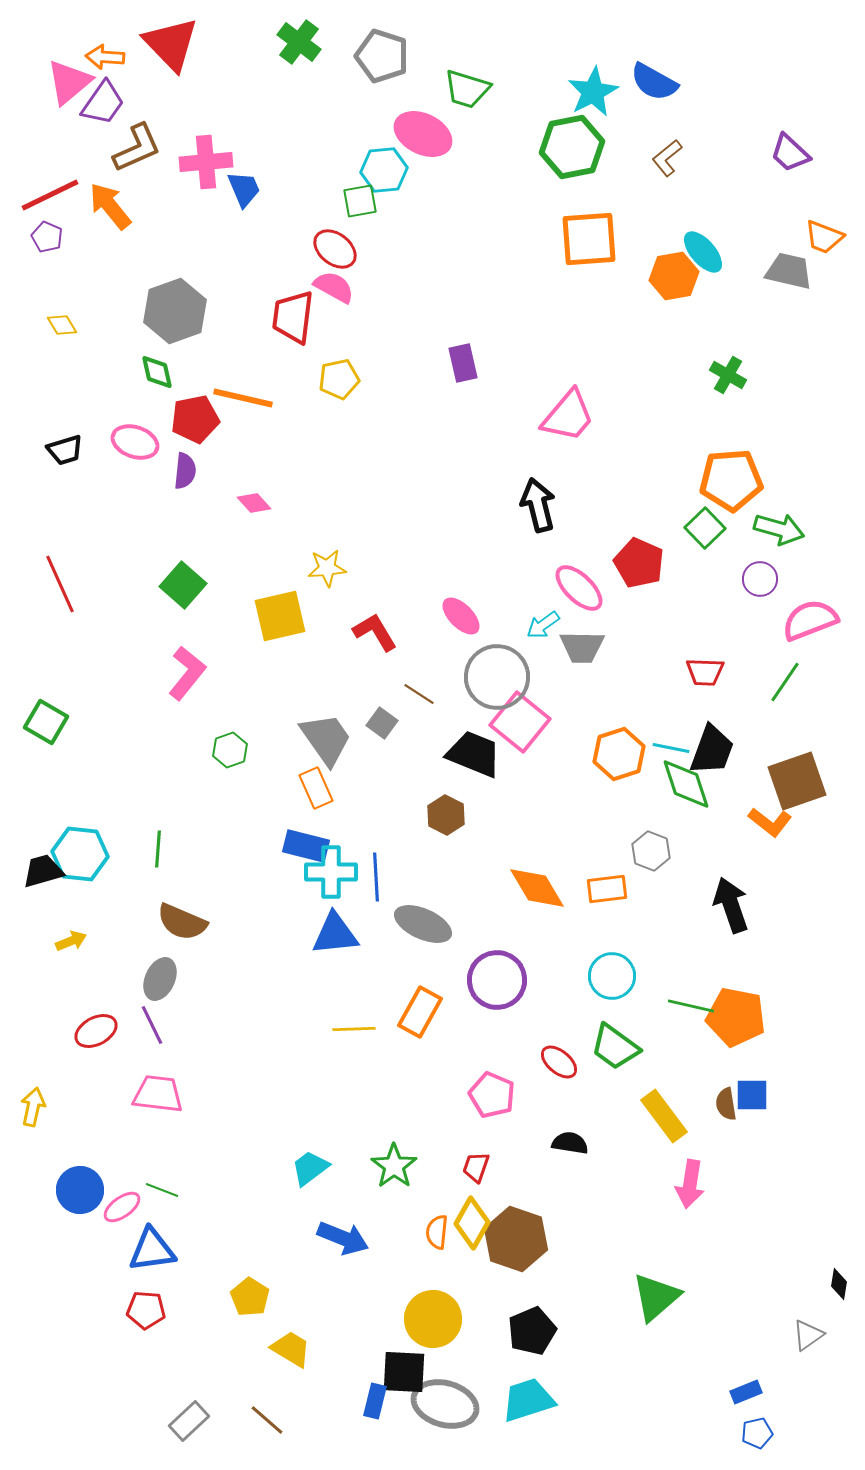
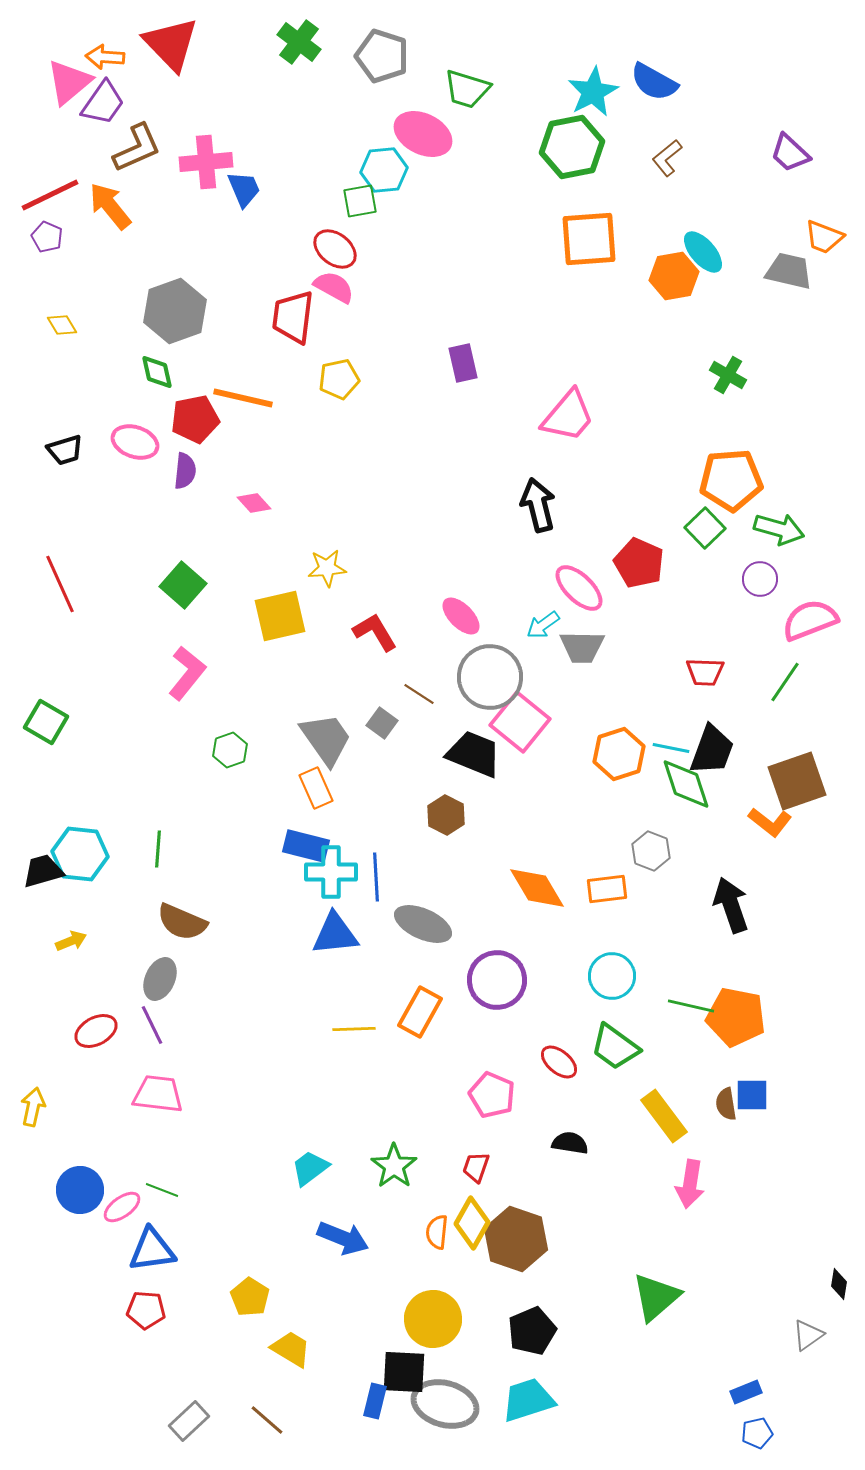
gray circle at (497, 677): moved 7 px left
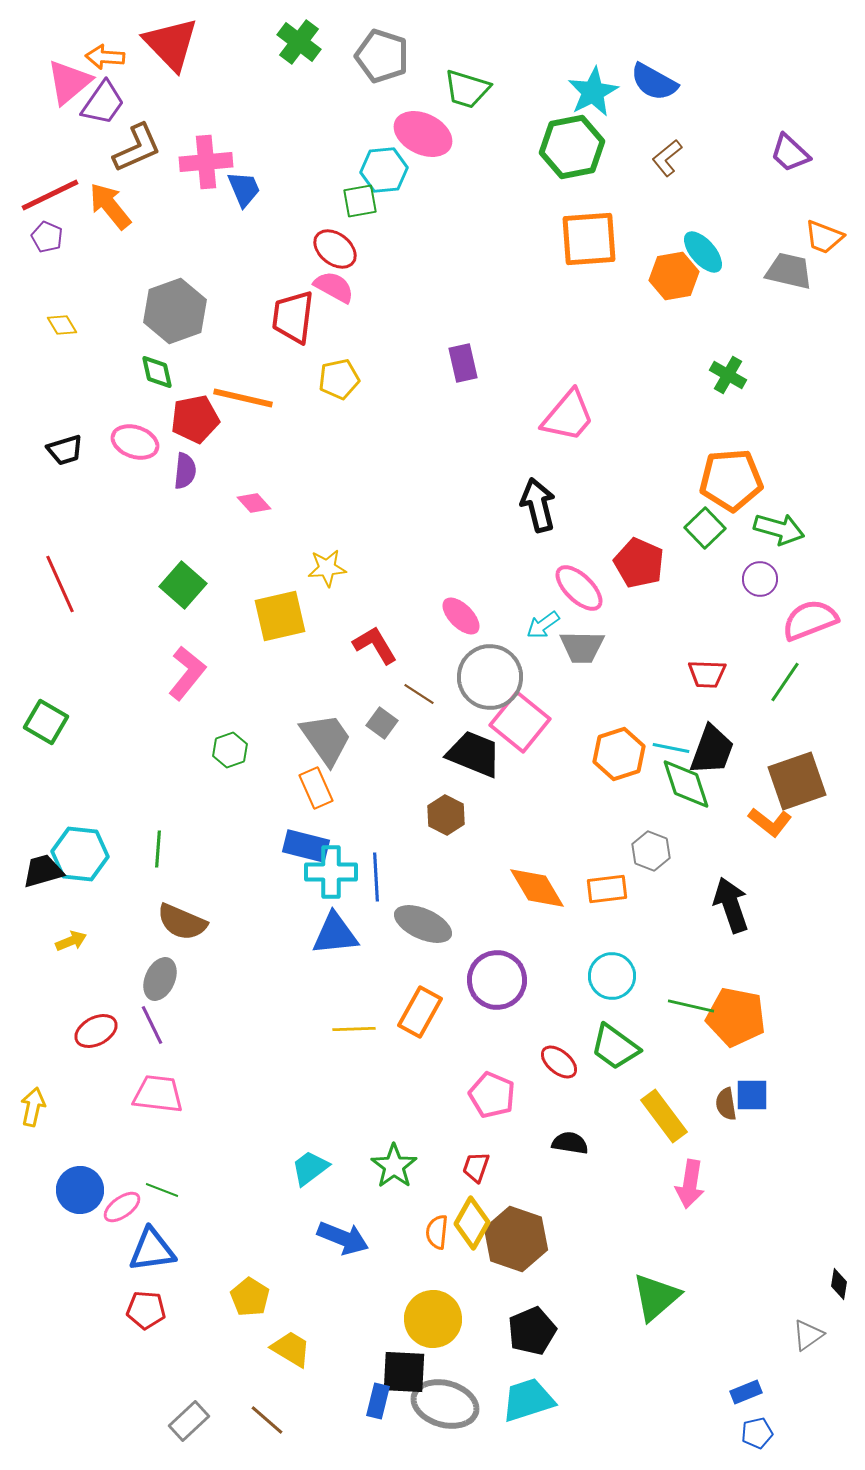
red L-shape at (375, 632): moved 13 px down
red trapezoid at (705, 672): moved 2 px right, 2 px down
blue rectangle at (375, 1401): moved 3 px right
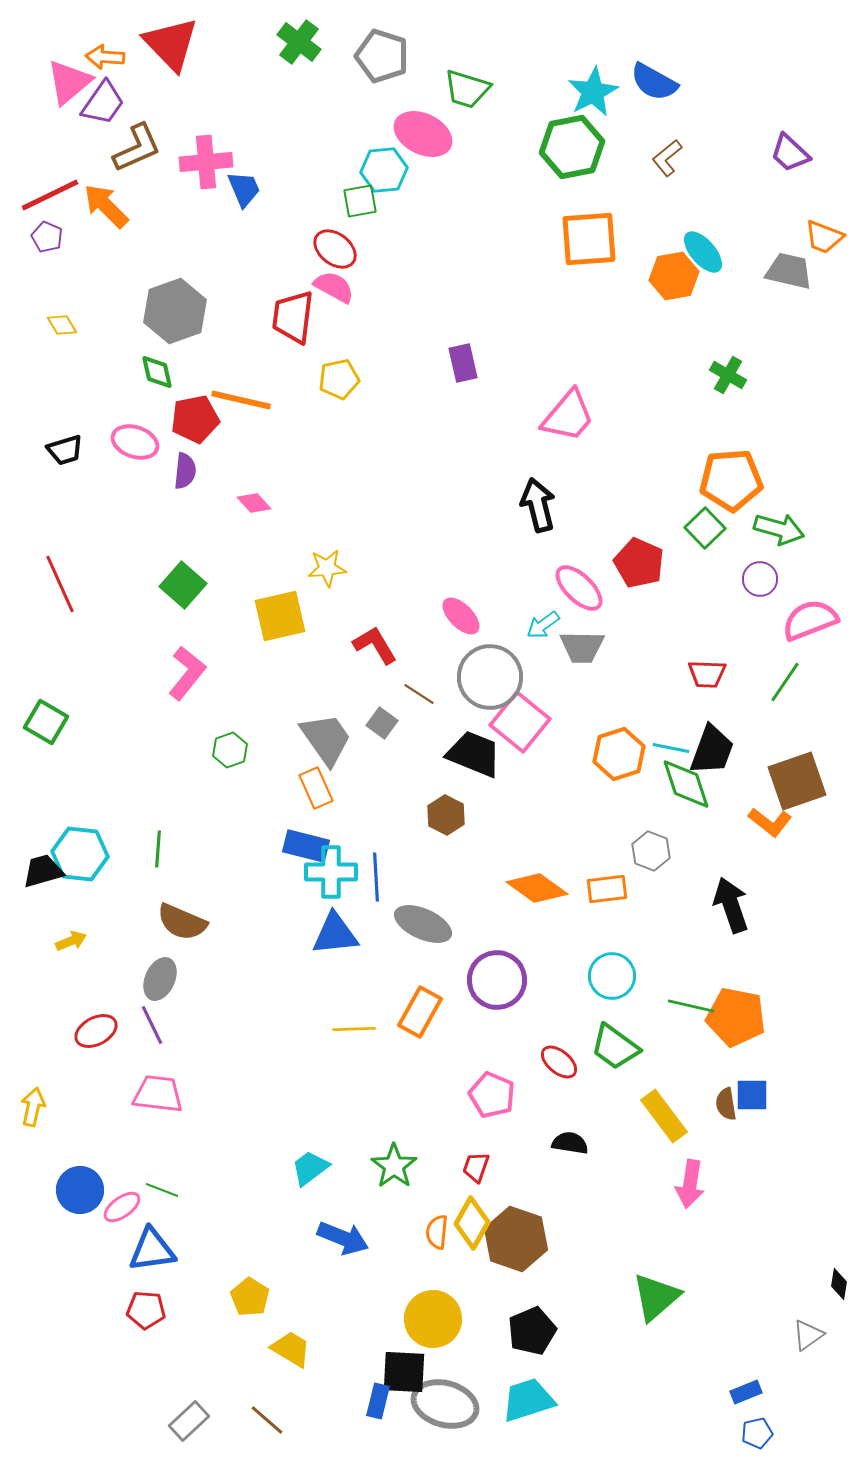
orange arrow at (110, 206): moved 4 px left; rotated 6 degrees counterclockwise
orange line at (243, 398): moved 2 px left, 2 px down
orange diamond at (537, 888): rotated 24 degrees counterclockwise
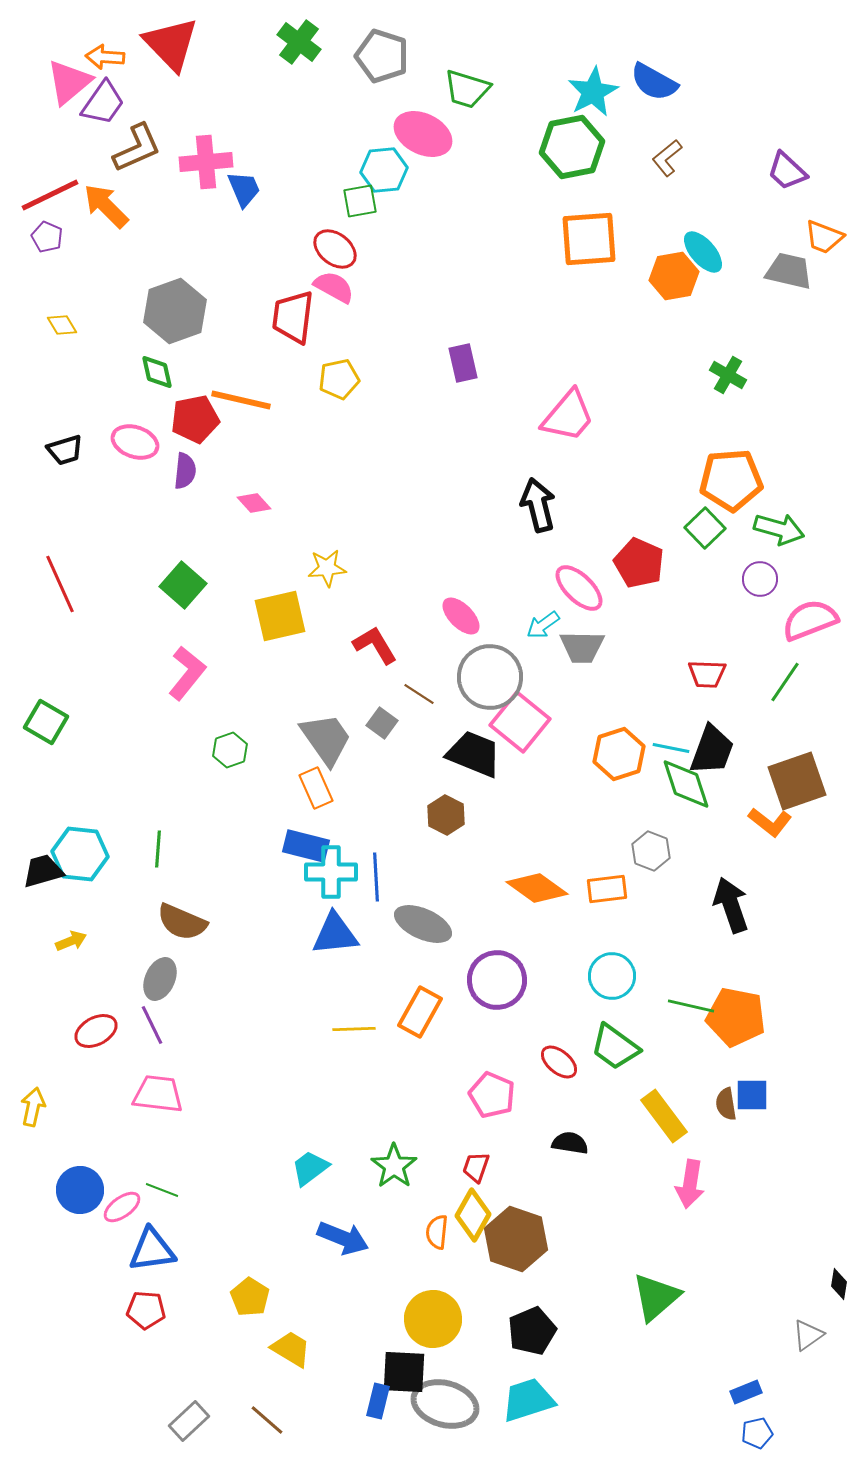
purple trapezoid at (790, 153): moved 3 px left, 18 px down
yellow diamond at (472, 1223): moved 1 px right, 8 px up
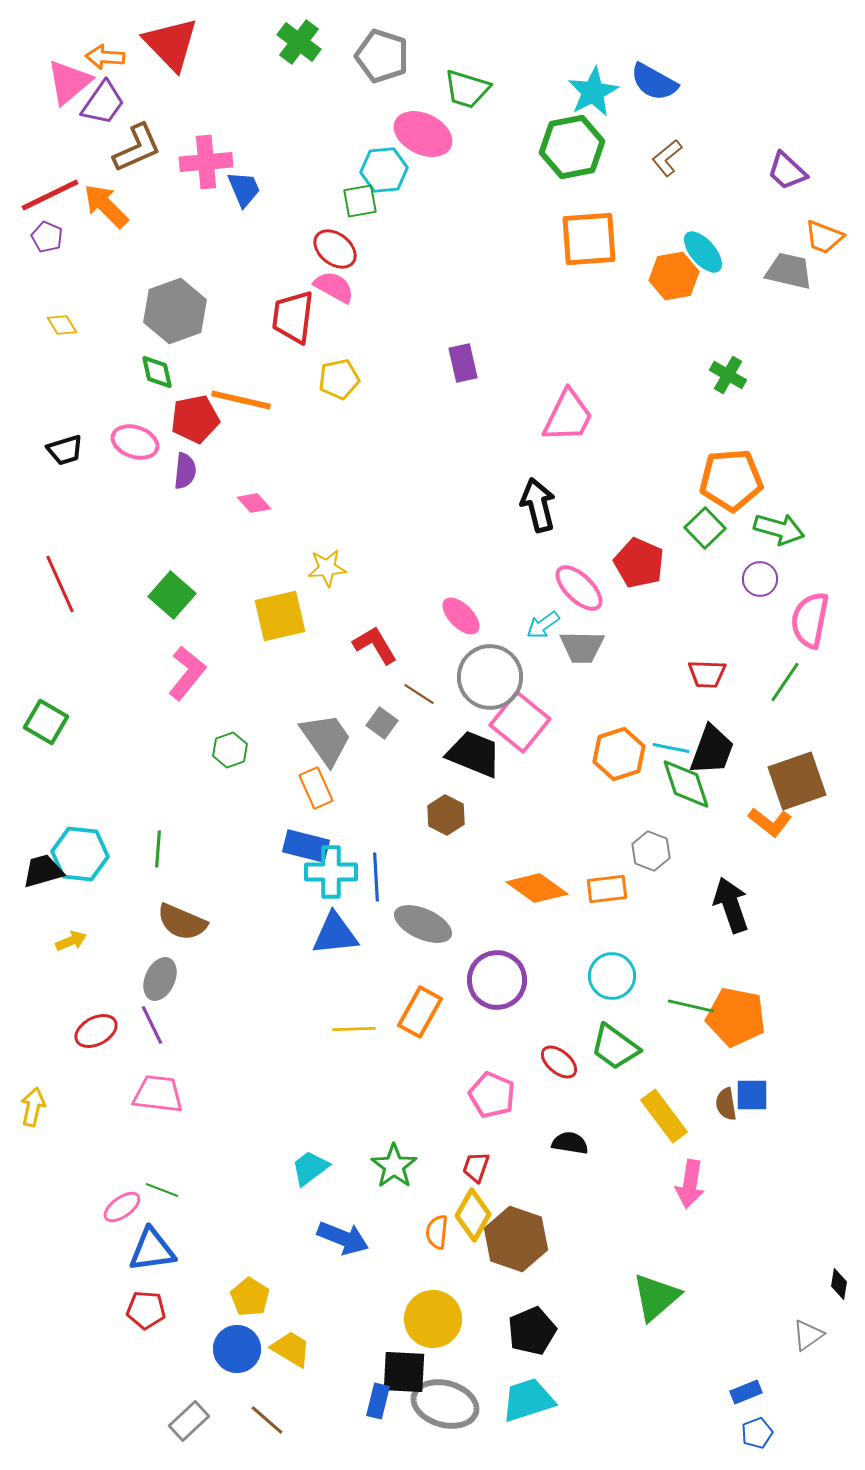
pink trapezoid at (568, 416): rotated 14 degrees counterclockwise
green square at (183, 585): moved 11 px left, 10 px down
pink semicircle at (810, 620): rotated 58 degrees counterclockwise
blue circle at (80, 1190): moved 157 px right, 159 px down
blue pentagon at (757, 1433): rotated 8 degrees counterclockwise
